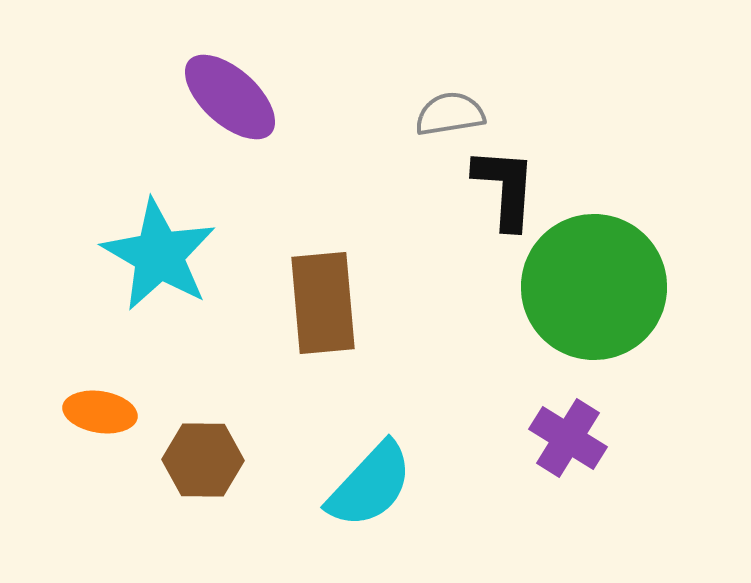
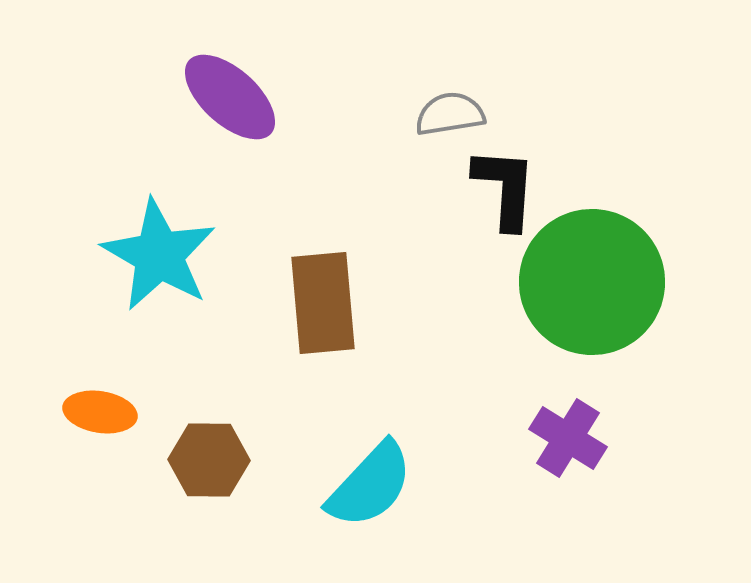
green circle: moved 2 px left, 5 px up
brown hexagon: moved 6 px right
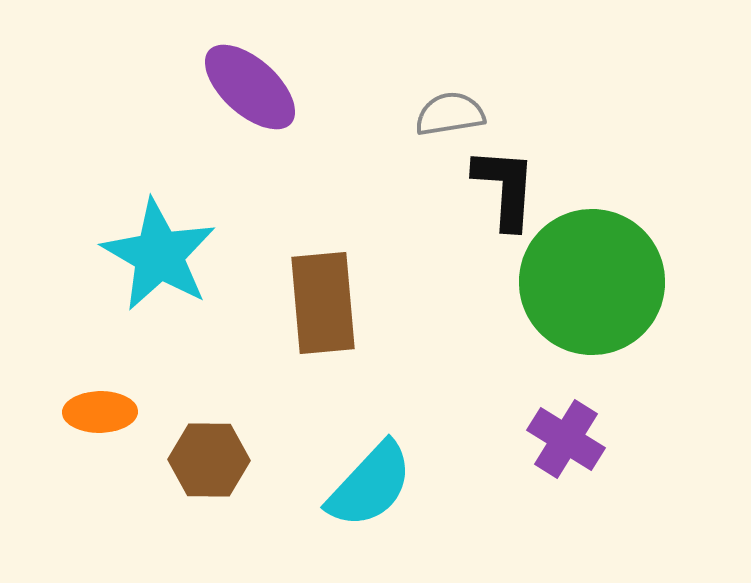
purple ellipse: moved 20 px right, 10 px up
orange ellipse: rotated 10 degrees counterclockwise
purple cross: moved 2 px left, 1 px down
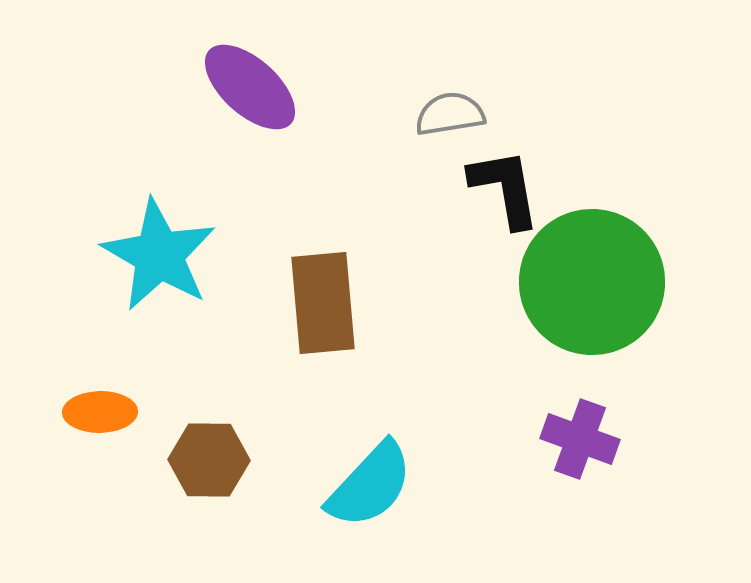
black L-shape: rotated 14 degrees counterclockwise
purple cross: moved 14 px right; rotated 12 degrees counterclockwise
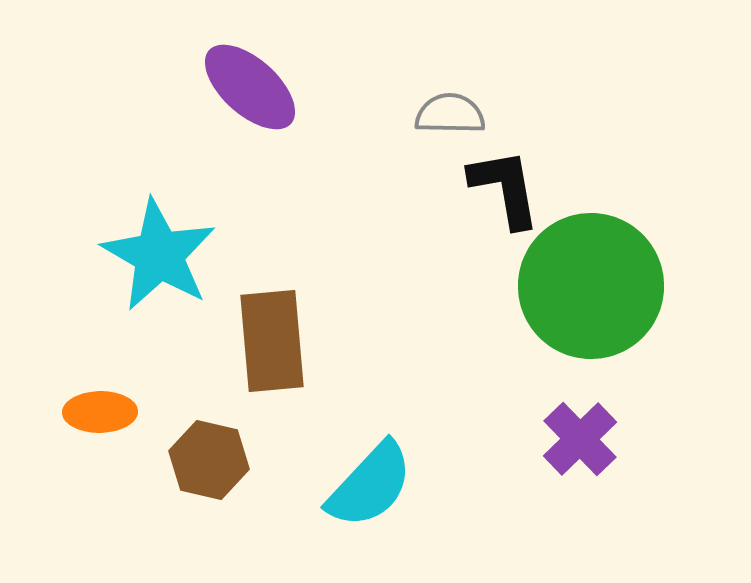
gray semicircle: rotated 10 degrees clockwise
green circle: moved 1 px left, 4 px down
brown rectangle: moved 51 px left, 38 px down
purple cross: rotated 26 degrees clockwise
brown hexagon: rotated 12 degrees clockwise
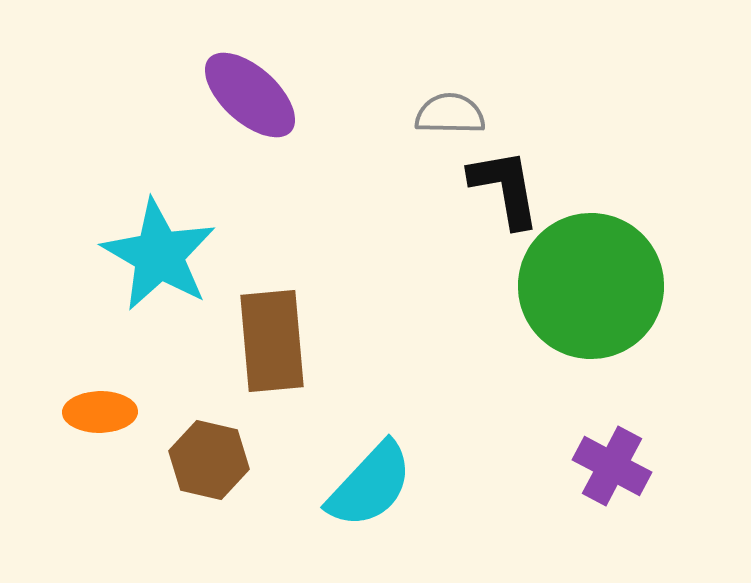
purple ellipse: moved 8 px down
purple cross: moved 32 px right, 27 px down; rotated 18 degrees counterclockwise
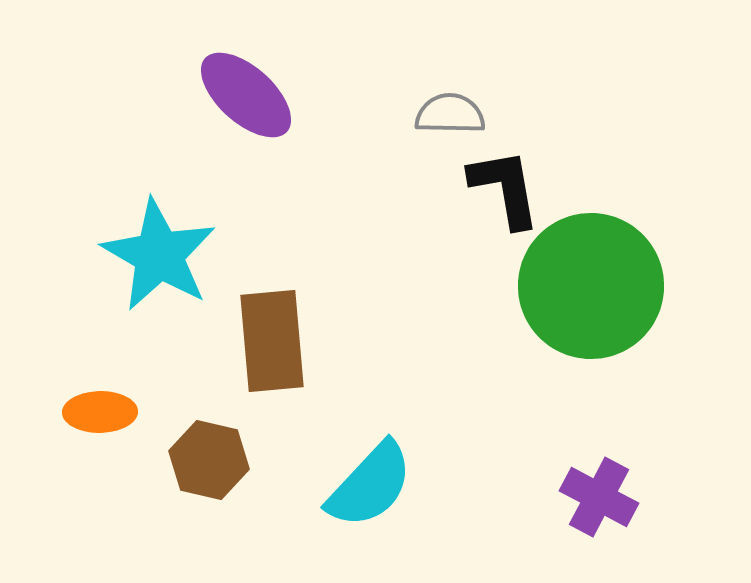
purple ellipse: moved 4 px left
purple cross: moved 13 px left, 31 px down
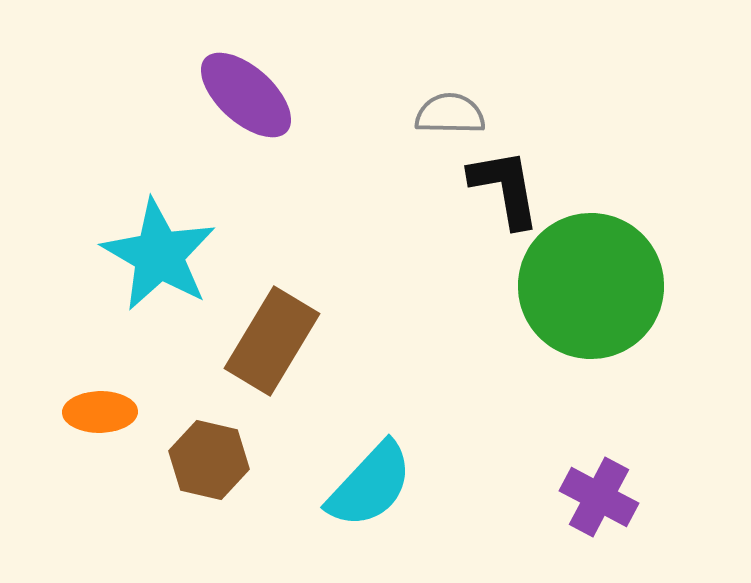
brown rectangle: rotated 36 degrees clockwise
